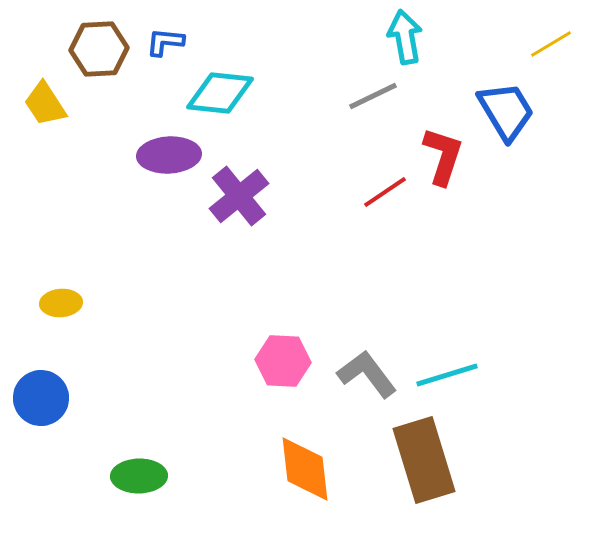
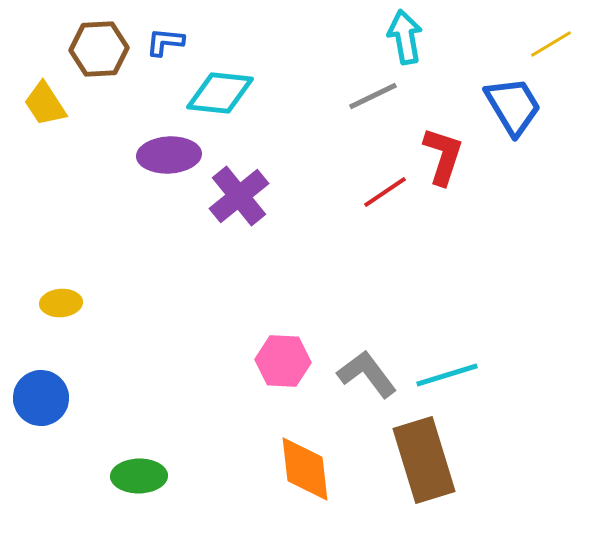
blue trapezoid: moved 7 px right, 5 px up
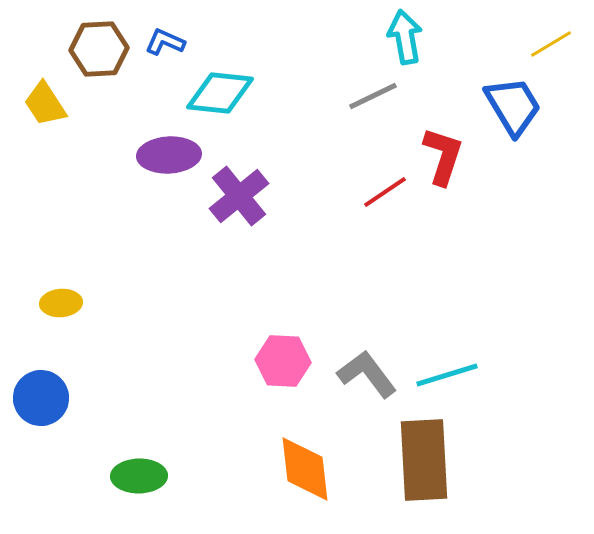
blue L-shape: rotated 18 degrees clockwise
brown rectangle: rotated 14 degrees clockwise
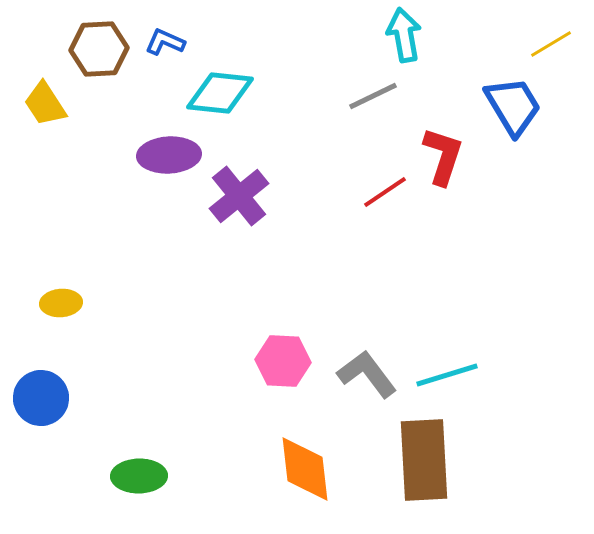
cyan arrow: moved 1 px left, 2 px up
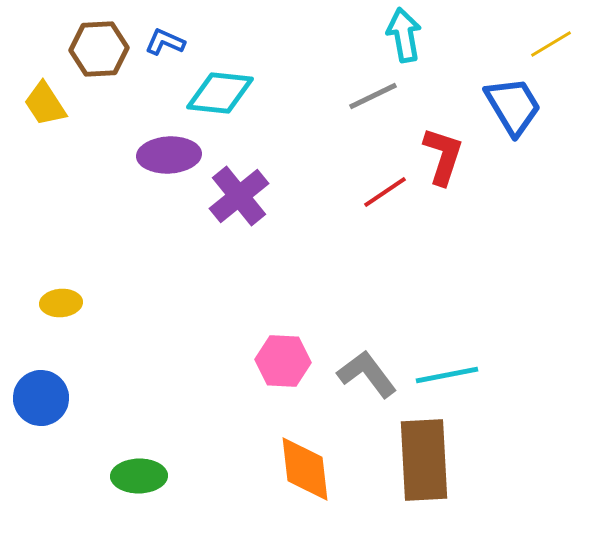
cyan line: rotated 6 degrees clockwise
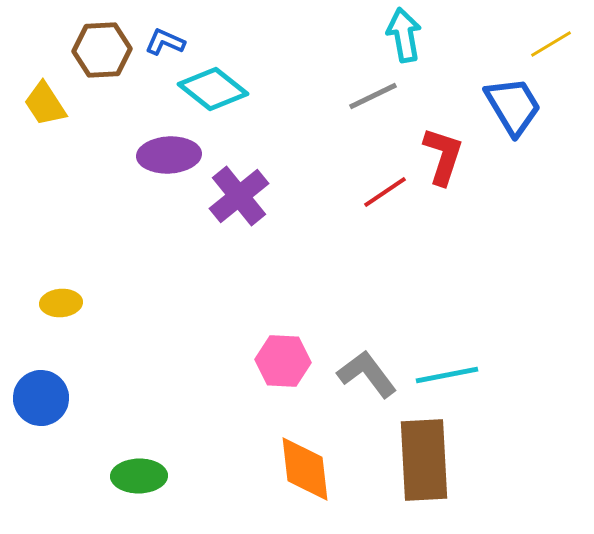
brown hexagon: moved 3 px right, 1 px down
cyan diamond: moved 7 px left, 4 px up; rotated 32 degrees clockwise
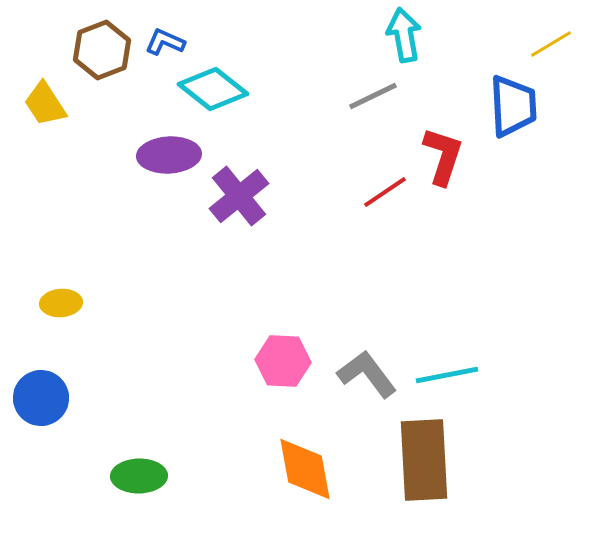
brown hexagon: rotated 18 degrees counterclockwise
blue trapezoid: rotated 28 degrees clockwise
orange diamond: rotated 4 degrees counterclockwise
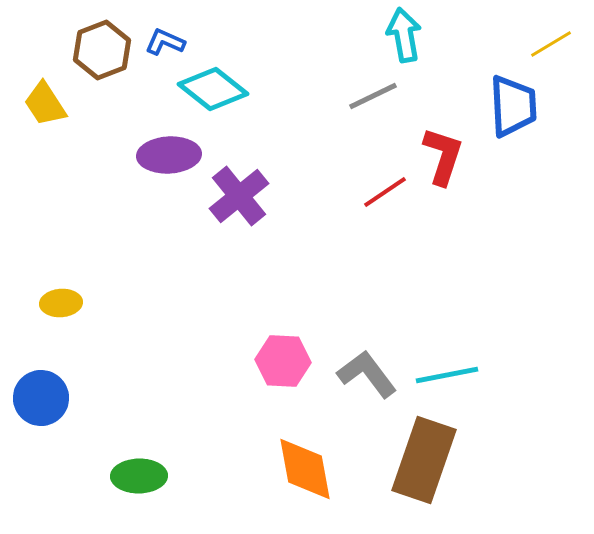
brown rectangle: rotated 22 degrees clockwise
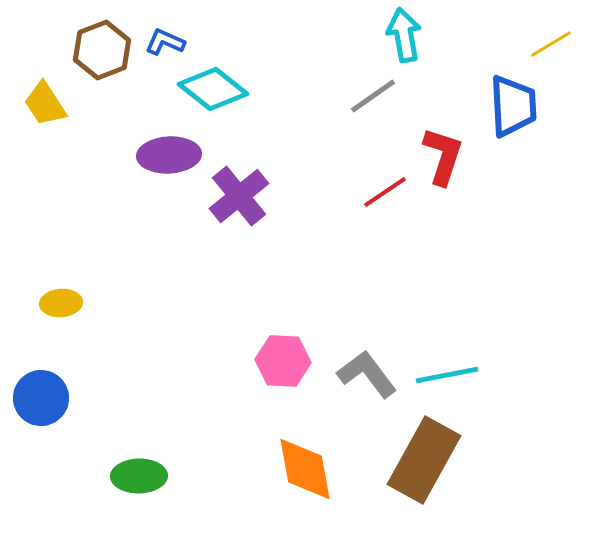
gray line: rotated 9 degrees counterclockwise
brown rectangle: rotated 10 degrees clockwise
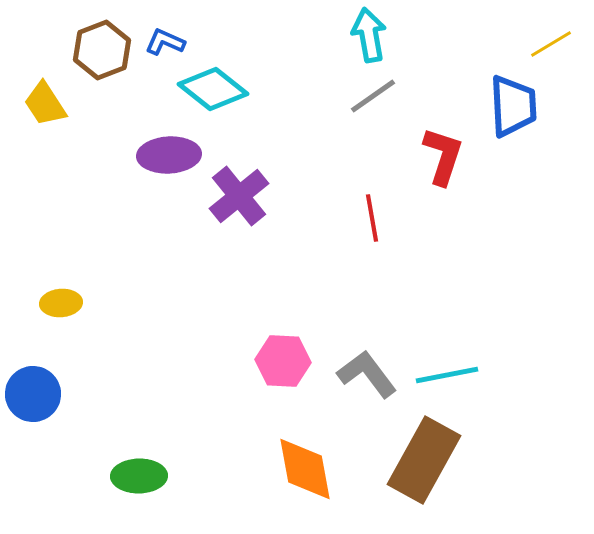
cyan arrow: moved 35 px left
red line: moved 13 px left, 26 px down; rotated 66 degrees counterclockwise
blue circle: moved 8 px left, 4 px up
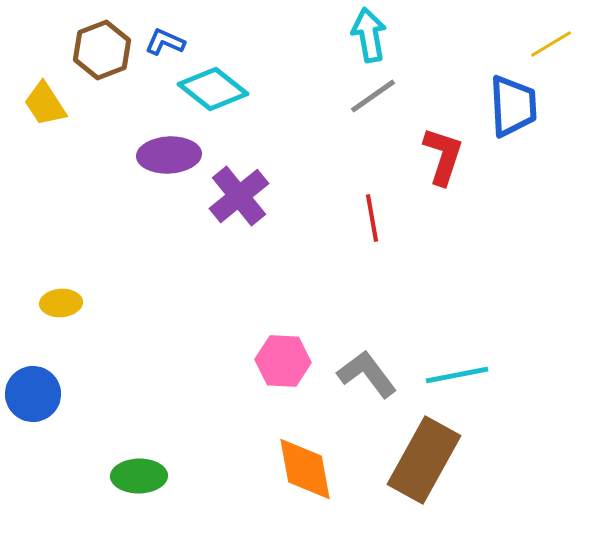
cyan line: moved 10 px right
